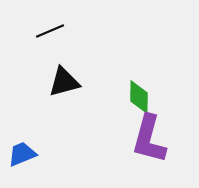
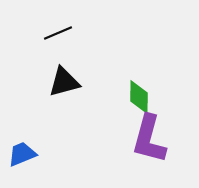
black line: moved 8 px right, 2 px down
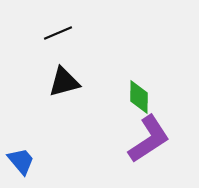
purple L-shape: rotated 138 degrees counterclockwise
blue trapezoid: moved 1 px left, 7 px down; rotated 72 degrees clockwise
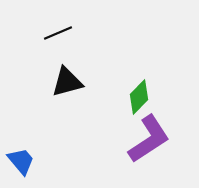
black triangle: moved 3 px right
green diamond: rotated 44 degrees clockwise
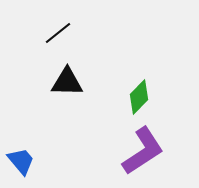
black line: rotated 16 degrees counterclockwise
black triangle: rotated 16 degrees clockwise
purple L-shape: moved 6 px left, 12 px down
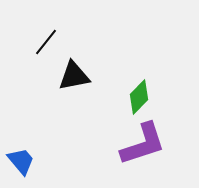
black line: moved 12 px left, 9 px down; rotated 12 degrees counterclockwise
black triangle: moved 7 px right, 6 px up; rotated 12 degrees counterclockwise
purple L-shape: moved 7 px up; rotated 15 degrees clockwise
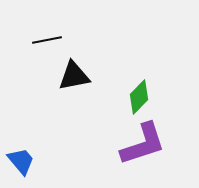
black line: moved 1 px right, 2 px up; rotated 40 degrees clockwise
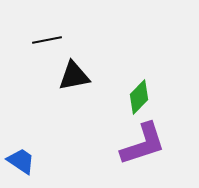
blue trapezoid: rotated 16 degrees counterclockwise
